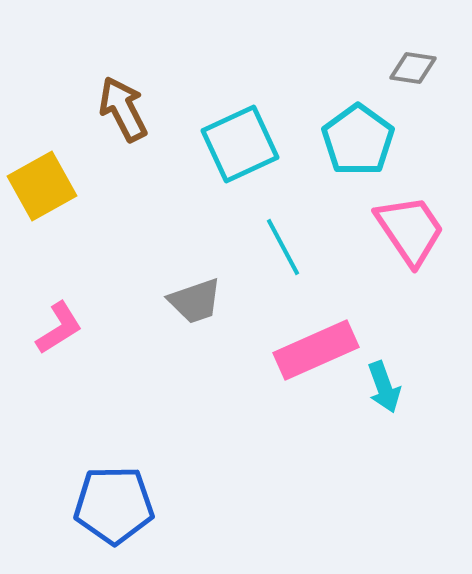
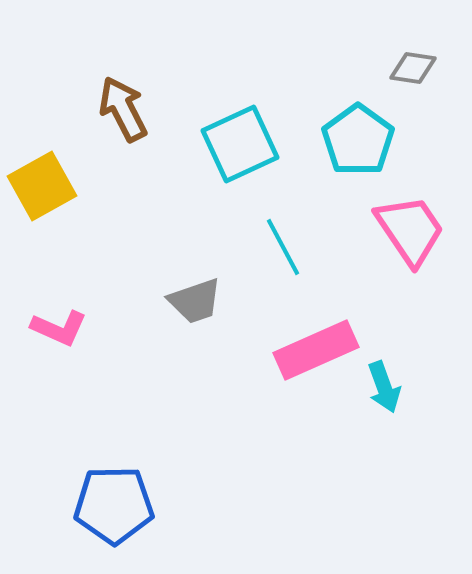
pink L-shape: rotated 56 degrees clockwise
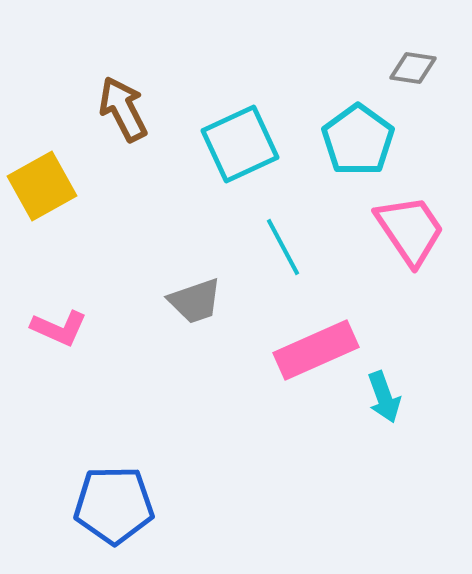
cyan arrow: moved 10 px down
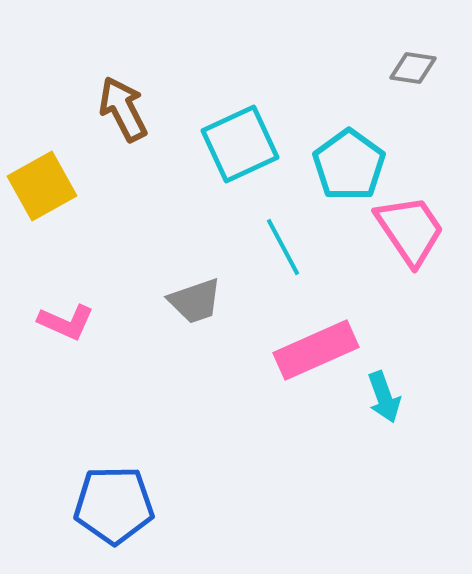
cyan pentagon: moved 9 px left, 25 px down
pink L-shape: moved 7 px right, 6 px up
